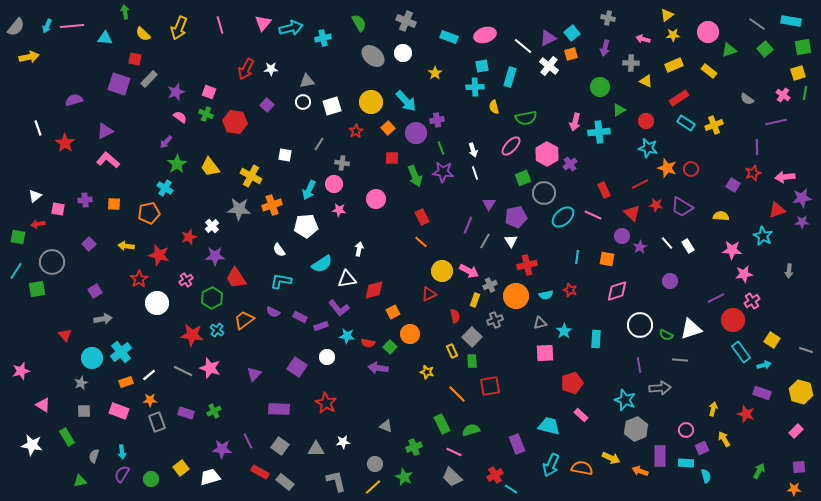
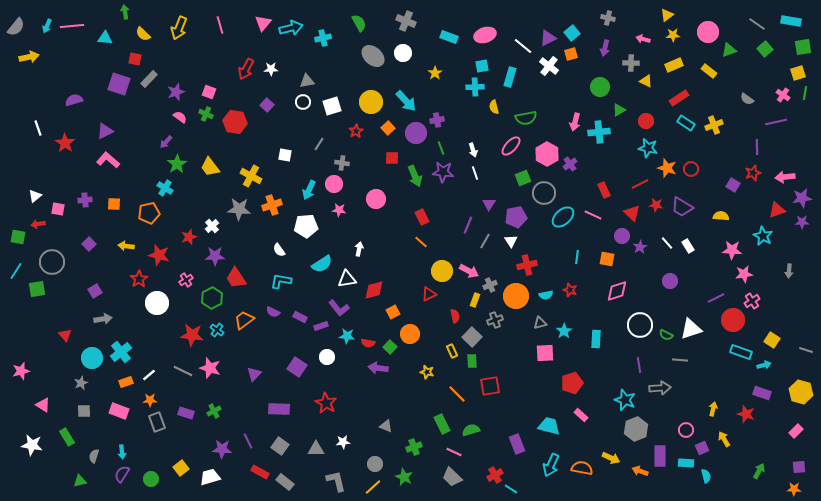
cyan rectangle at (741, 352): rotated 35 degrees counterclockwise
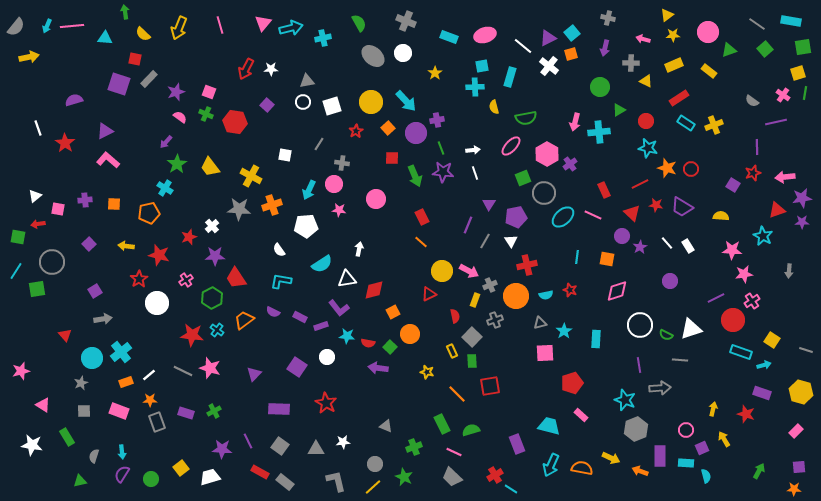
gray semicircle at (747, 99): moved 5 px right, 2 px down
white arrow at (473, 150): rotated 80 degrees counterclockwise
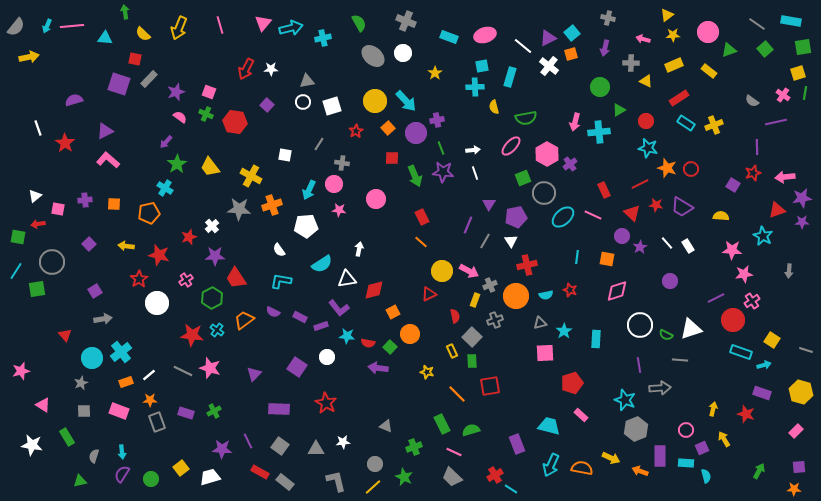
yellow circle at (371, 102): moved 4 px right, 1 px up
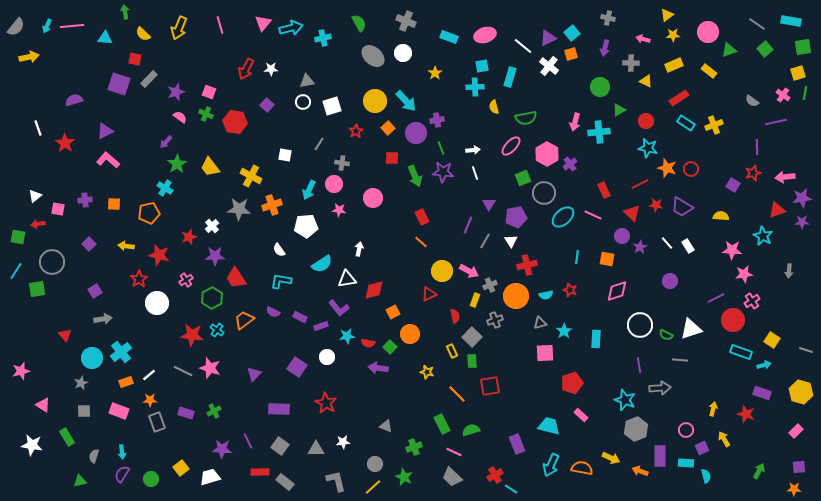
pink circle at (376, 199): moved 3 px left, 1 px up
cyan star at (347, 336): rotated 14 degrees counterclockwise
red rectangle at (260, 472): rotated 30 degrees counterclockwise
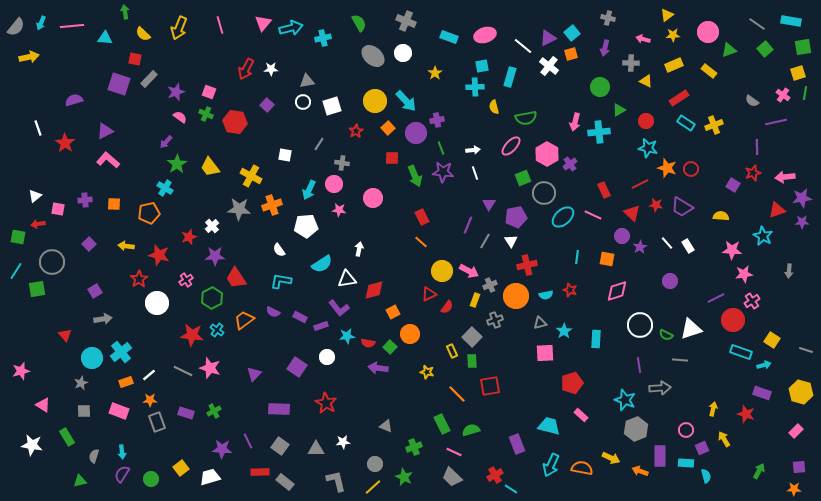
cyan arrow at (47, 26): moved 6 px left, 3 px up
red semicircle at (455, 316): moved 8 px left, 9 px up; rotated 48 degrees clockwise
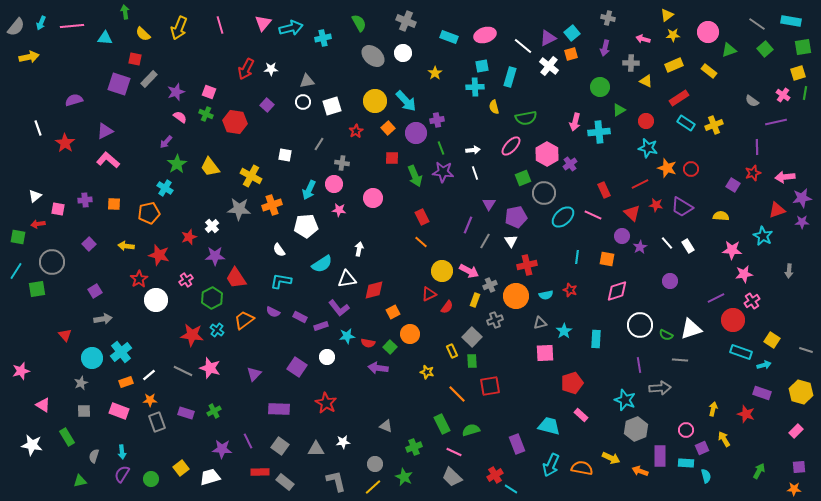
white circle at (157, 303): moved 1 px left, 3 px up
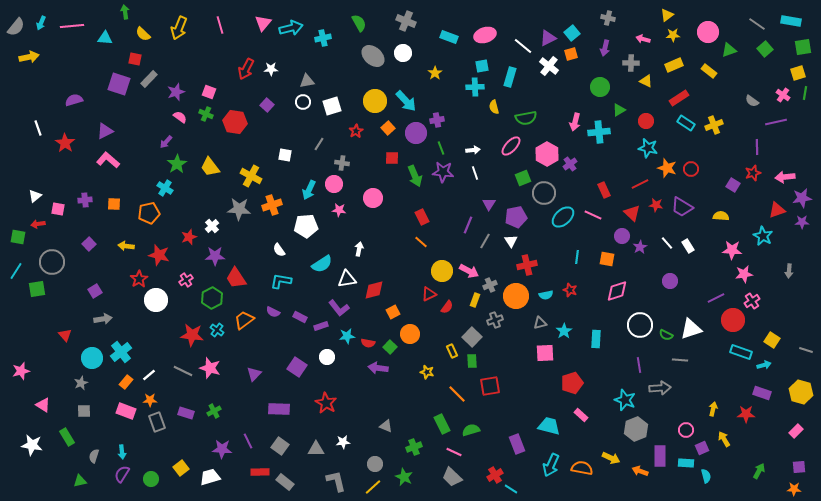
orange rectangle at (126, 382): rotated 32 degrees counterclockwise
pink rectangle at (119, 411): moved 7 px right
red star at (746, 414): rotated 18 degrees counterclockwise
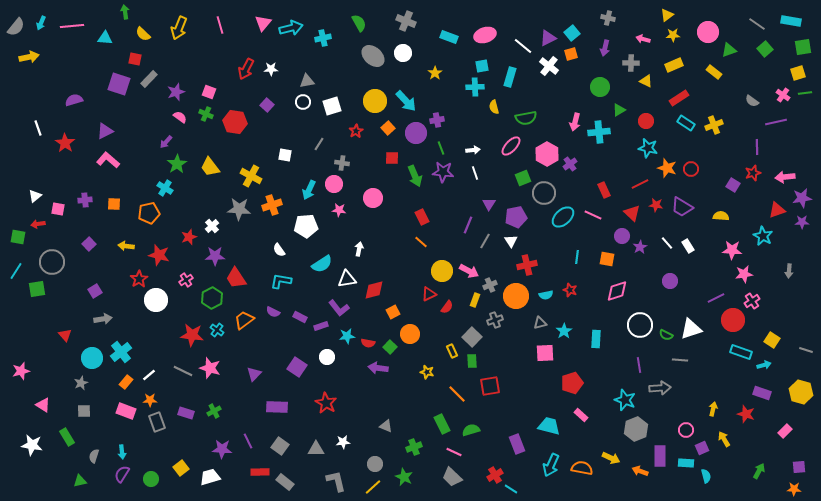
yellow rectangle at (709, 71): moved 5 px right, 1 px down
green line at (805, 93): rotated 72 degrees clockwise
purple rectangle at (279, 409): moved 2 px left, 2 px up
red star at (746, 414): rotated 18 degrees clockwise
pink rectangle at (796, 431): moved 11 px left
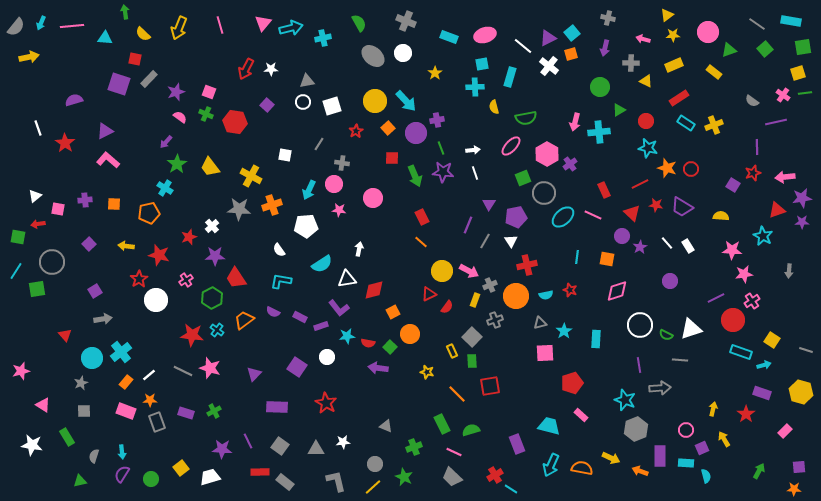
cyan square at (482, 66): moved 2 px up
red star at (746, 414): rotated 18 degrees clockwise
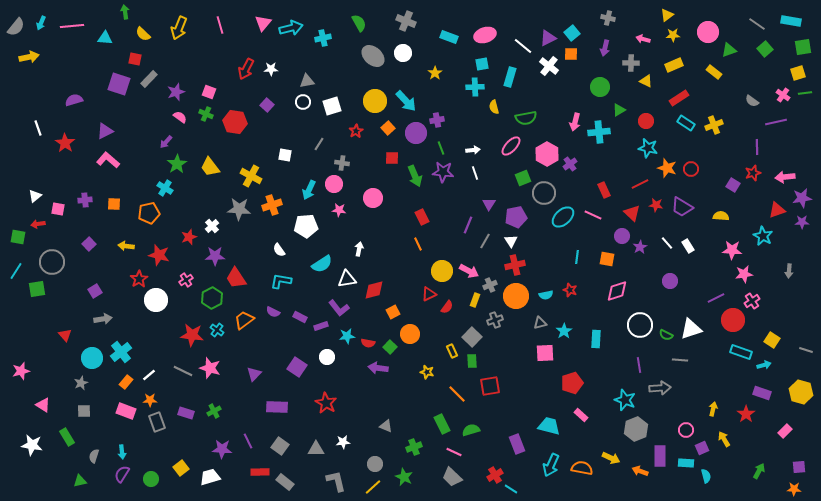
orange square at (571, 54): rotated 16 degrees clockwise
orange line at (421, 242): moved 3 px left, 2 px down; rotated 24 degrees clockwise
red cross at (527, 265): moved 12 px left
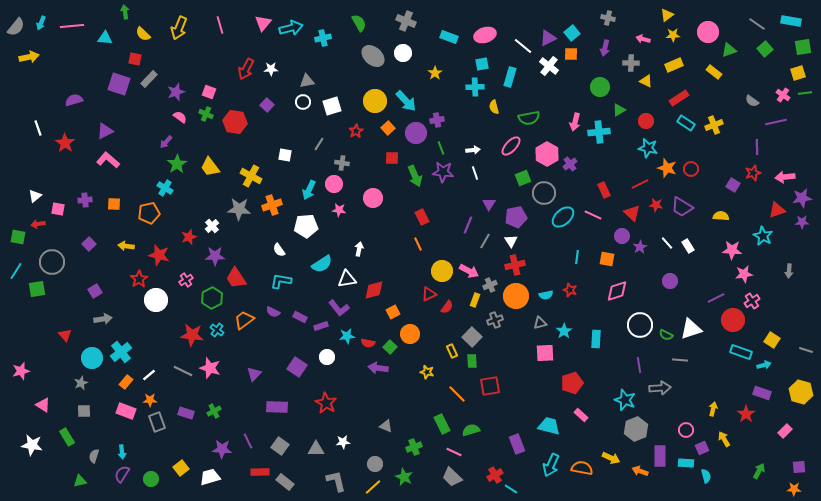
green semicircle at (526, 118): moved 3 px right
